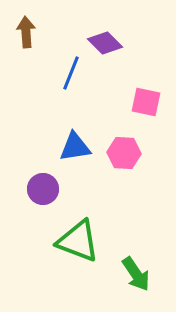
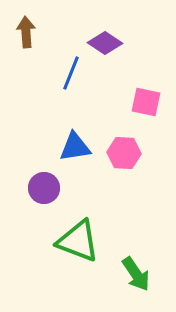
purple diamond: rotated 12 degrees counterclockwise
purple circle: moved 1 px right, 1 px up
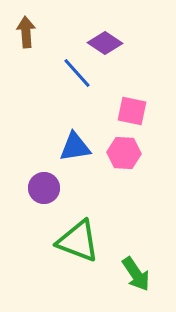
blue line: moved 6 px right; rotated 64 degrees counterclockwise
pink square: moved 14 px left, 9 px down
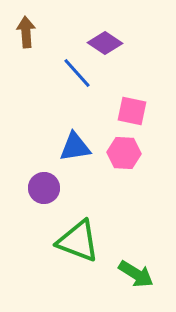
green arrow: rotated 24 degrees counterclockwise
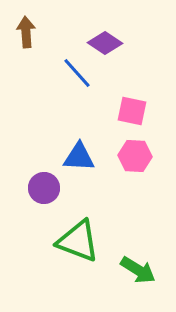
blue triangle: moved 4 px right, 10 px down; rotated 12 degrees clockwise
pink hexagon: moved 11 px right, 3 px down
green arrow: moved 2 px right, 4 px up
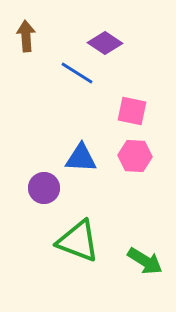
brown arrow: moved 4 px down
blue line: rotated 16 degrees counterclockwise
blue triangle: moved 2 px right, 1 px down
green arrow: moved 7 px right, 9 px up
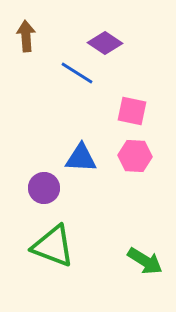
green triangle: moved 25 px left, 5 px down
